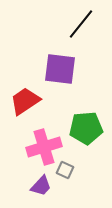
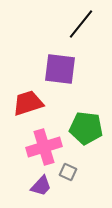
red trapezoid: moved 3 px right, 2 px down; rotated 16 degrees clockwise
green pentagon: rotated 12 degrees clockwise
gray square: moved 3 px right, 2 px down
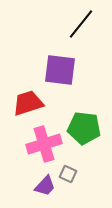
purple square: moved 1 px down
green pentagon: moved 2 px left
pink cross: moved 3 px up
gray square: moved 2 px down
purple trapezoid: moved 4 px right
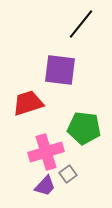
pink cross: moved 2 px right, 8 px down
gray square: rotated 30 degrees clockwise
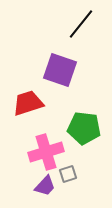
purple square: rotated 12 degrees clockwise
gray square: rotated 18 degrees clockwise
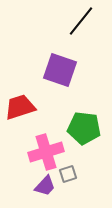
black line: moved 3 px up
red trapezoid: moved 8 px left, 4 px down
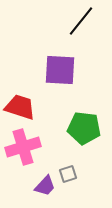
purple square: rotated 16 degrees counterclockwise
red trapezoid: rotated 36 degrees clockwise
pink cross: moved 23 px left, 5 px up
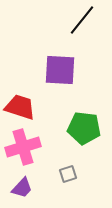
black line: moved 1 px right, 1 px up
purple trapezoid: moved 23 px left, 2 px down
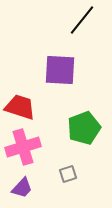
green pentagon: rotated 28 degrees counterclockwise
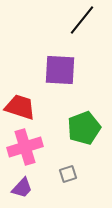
pink cross: moved 2 px right
